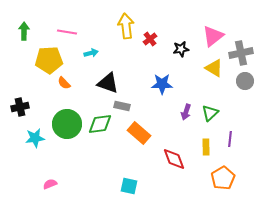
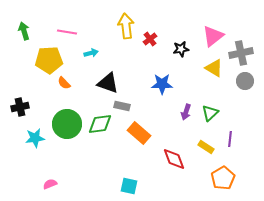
green arrow: rotated 18 degrees counterclockwise
yellow rectangle: rotated 56 degrees counterclockwise
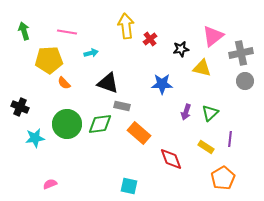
yellow triangle: moved 12 px left; rotated 18 degrees counterclockwise
black cross: rotated 36 degrees clockwise
red diamond: moved 3 px left
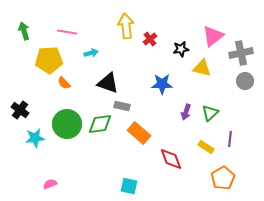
black cross: moved 3 px down; rotated 12 degrees clockwise
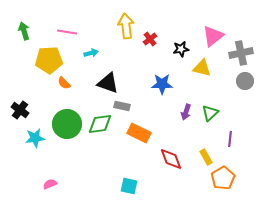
orange rectangle: rotated 15 degrees counterclockwise
yellow rectangle: moved 10 px down; rotated 28 degrees clockwise
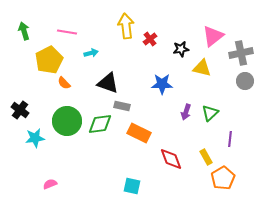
yellow pentagon: rotated 24 degrees counterclockwise
green circle: moved 3 px up
cyan square: moved 3 px right
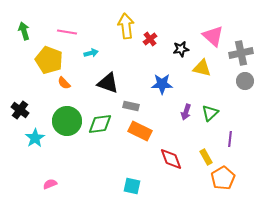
pink triangle: rotated 40 degrees counterclockwise
yellow pentagon: rotated 24 degrees counterclockwise
gray rectangle: moved 9 px right
orange rectangle: moved 1 px right, 2 px up
cyan star: rotated 24 degrees counterclockwise
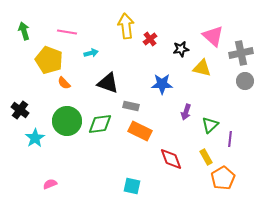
green triangle: moved 12 px down
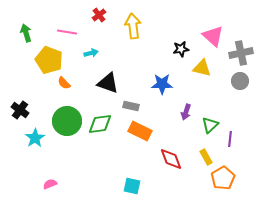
yellow arrow: moved 7 px right
green arrow: moved 2 px right, 2 px down
red cross: moved 51 px left, 24 px up
gray circle: moved 5 px left
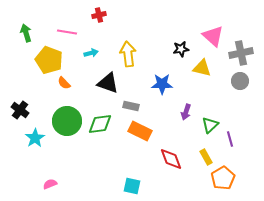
red cross: rotated 24 degrees clockwise
yellow arrow: moved 5 px left, 28 px down
purple line: rotated 21 degrees counterclockwise
